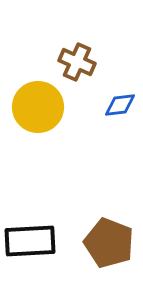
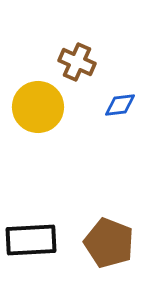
black rectangle: moved 1 px right, 1 px up
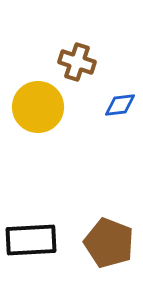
brown cross: rotated 6 degrees counterclockwise
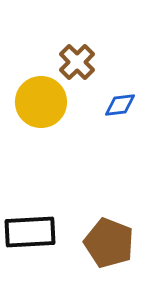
brown cross: rotated 27 degrees clockwise
yellow circle: moved 3 px right, 5 px up
black rectangle: moved 1 px left, 8 px up
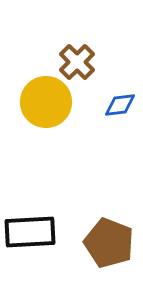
yellow circle: moved 5 px right
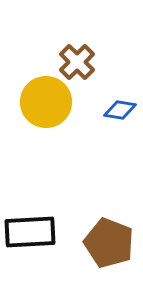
blue diamond: moved 5 px down; rotated 16 degrees clockwise
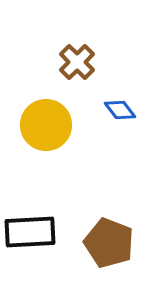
yellow circle: moved 23 px down
blue diamond: rotated 44 degrees clockwise
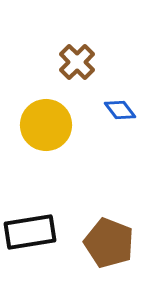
black rectangle: rotated 6 degrees counterclockwise
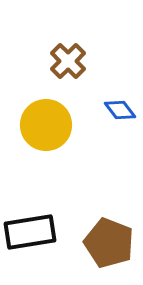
brown cross: moved 9 px left, 1 px up
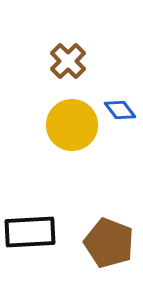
yellow circle: moved 26 px right
black rectangle: rotated 6 degrees clockwise
